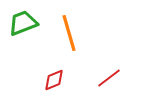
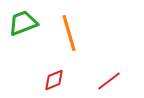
red line: moved 3 px down
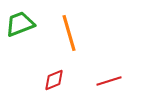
green trapezoid: moved 3 px left, 1 px down
red line: rotated 20 degrees clockwise
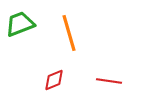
red line: rotated 25 degrees clockwise
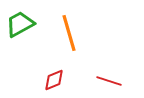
green trapezoid: rotated 8 degrees counterclockwise
red line: rotated 10 degrees clockwise
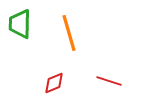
green trapezoid: rotated 60 degrees counterclockwise
red diamond: moved 3 px down
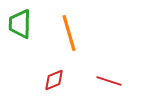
red diamond: moved 3 px up
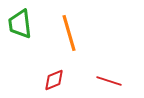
green trapezoid: rotated 8 degrees counterclockwise
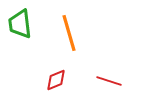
red diamond: moved 2 px right
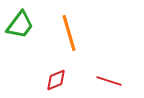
green trapezoid: moved 1 px down; rotated 136 degrees counterclockwise
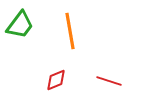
orange line: moved 1 px right, 2 px up; rotated 6 degrees clockwise
